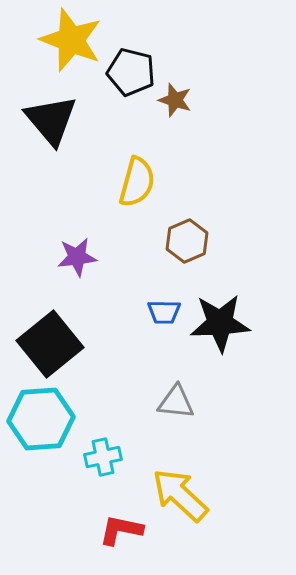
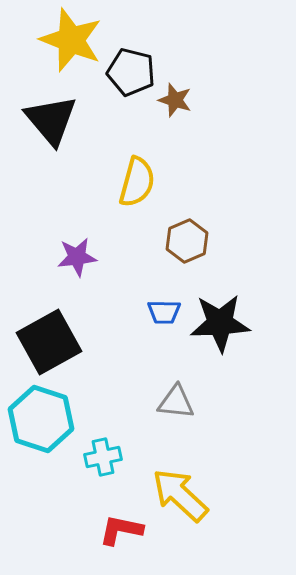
black square: moved 1 px left, 2 px up; rotated 10 degrees clockwise
cyan hexagon: rotated 22 degrees clockwise
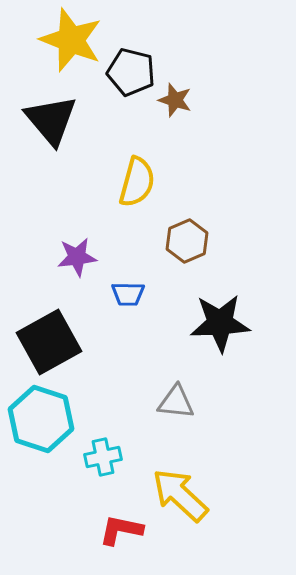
blue trapezoid: moved 36 px left, 18 px up
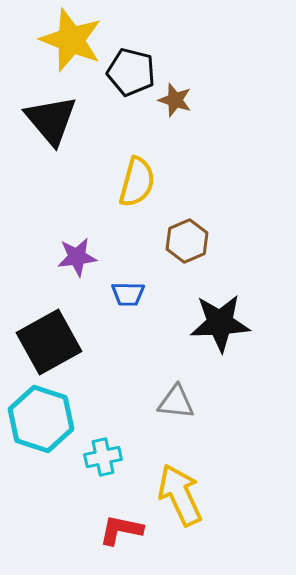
yellow arrow: rotated 22 degrees clockwise
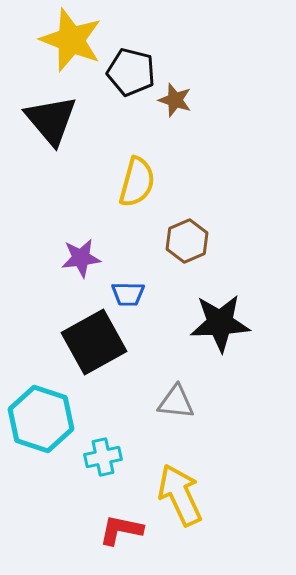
purple star: moved 4 px right, 1 px down
black square: moved 45 px right
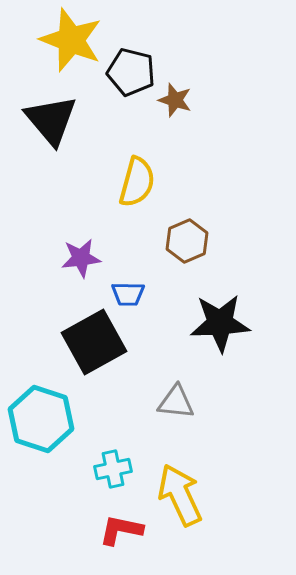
cyan cross: moved 10 px right, 12 px down
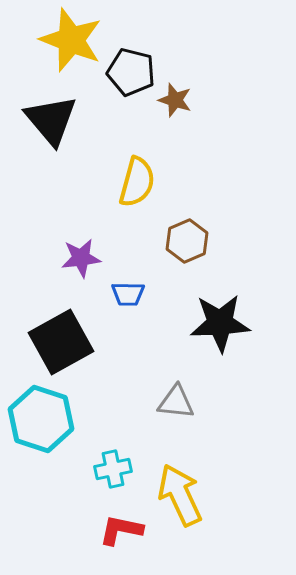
black square: moved 33 px left
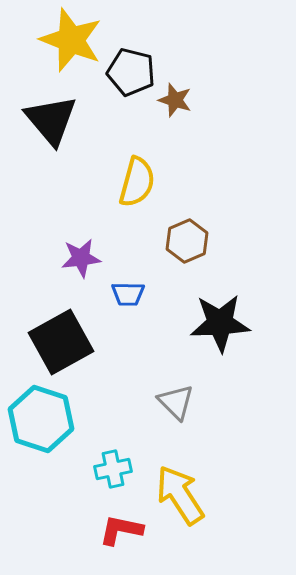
gray triangle: rotated 39 degrees clockwise
yellow arrow: rotated 8 degrees counterclockwise
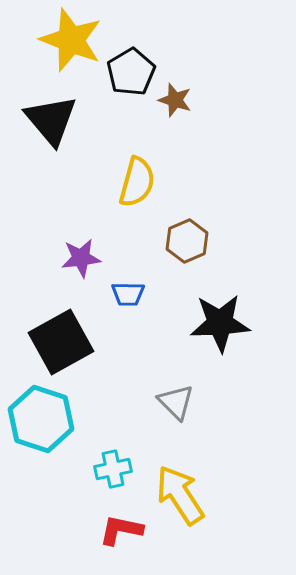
black pentagon: rotated 27 degrees clockwise
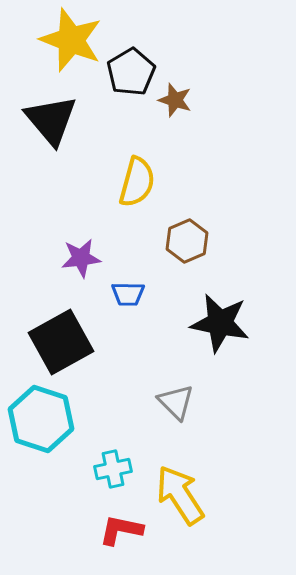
black star: rotated 14 degrees clockwise
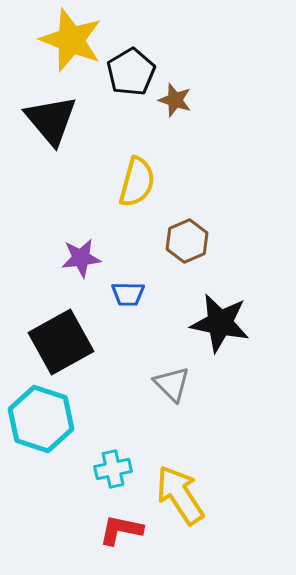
gray triangle: moved 4 px left, 18 px up
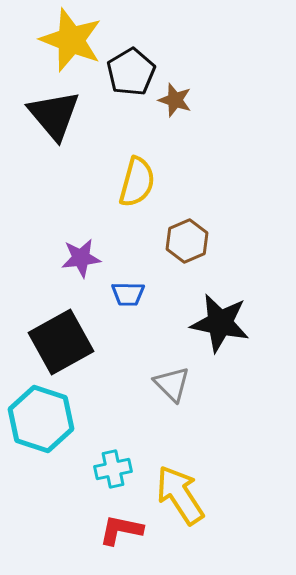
black triangle: moved 3 px right, 5 px up
